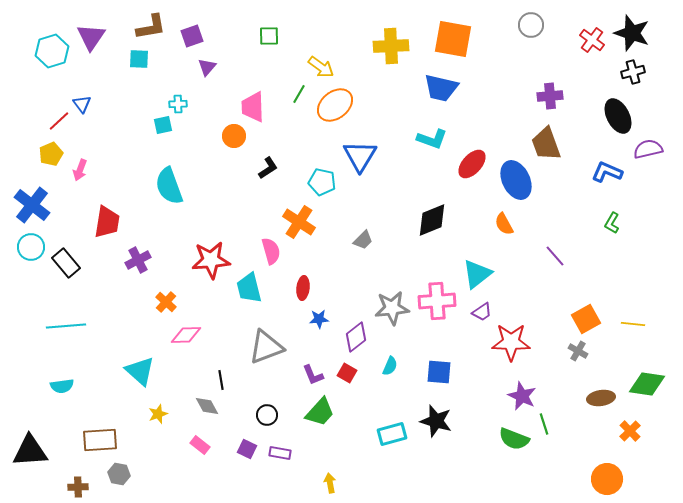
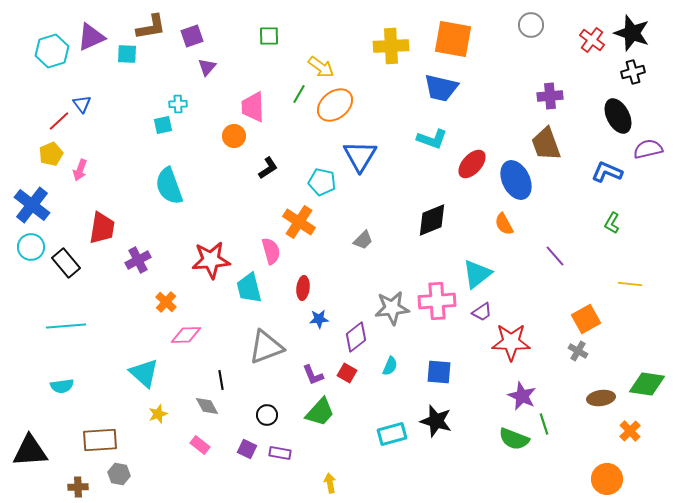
purple triangle at (91, 37): rotated 32 degrees clockwise
cyan square at (139, 59): moved 12 px left, 5 px up
red trapezoid at (107, 222): moved 5 px left, 6 px down
yellow line at (633, 324): moved 3 px left, 40 px up
cyan triangle at (140, 371): moved 4 px right, 2 px down
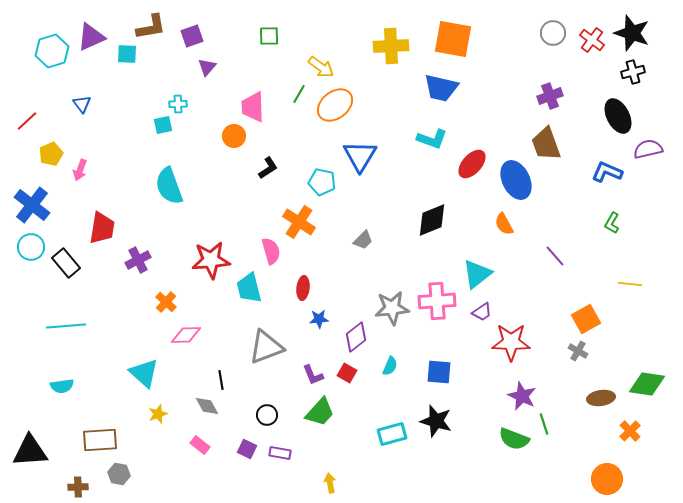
gray circle at (531, 25): moved 22 px right, 8 px down
purple cross at (550, 96): rotated 15 degrees counterclockwise
red line at (59, 121): moved 32 px left
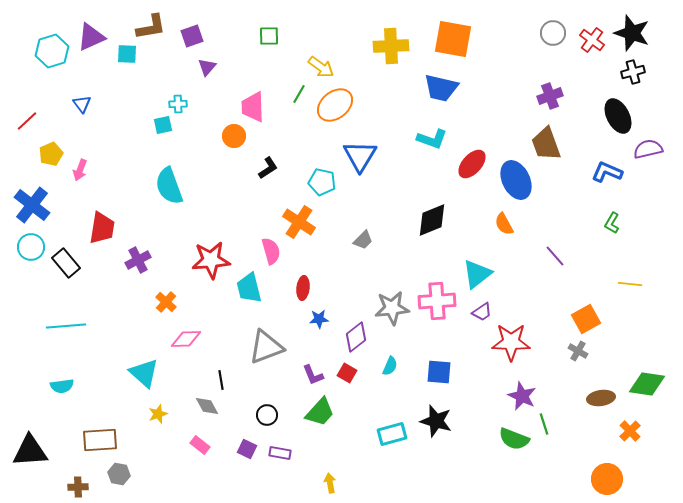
pink diamond at (186, 335): moved 4 px down
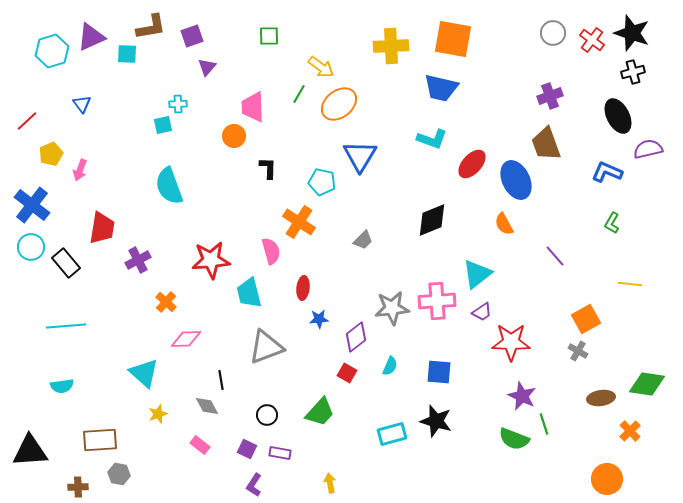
orange ellipse at (335, 105): moved 4 px right, 1 px up
black L-shape at (268, 168): rotated 55 degrees counterclockwise
cyan trapezoid at (249, 288): moved 5 px down
purple L-shape at (313, 375): moved 59 px left, 110 px down; rotated 55 degrees clockwise
